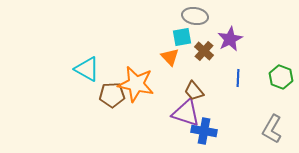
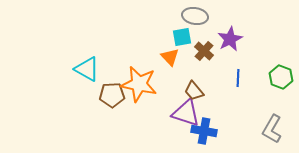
orange star: moved 3 px right
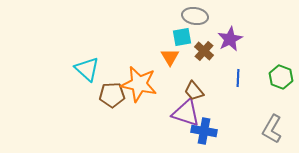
orange triangle: rotated 12 degrees clockwise
cyan triangle: rotated 12 degrees clockwise
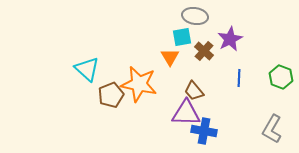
blue line: moved 1 px right
brown pentagon: moved 1 px left; rotated 20 degrees counterclockwise
purple triangle: rotated 16 degrees counterclockwise
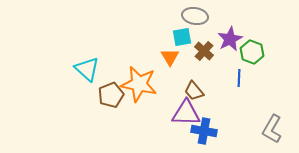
green hexagon: moved 29 px left, 25 px up
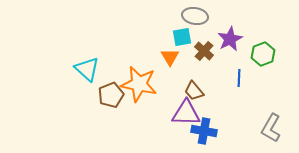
green hexagon: moved 11 px right, 2 px down; rotated 20 degrees clockwise
gray L-shape: moved 1 px left, 1 px up
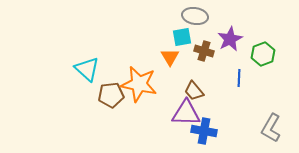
brown cross: rotated 24 degrees counterclockwise
brown pentagon: rotated 15 degrees clockwise
